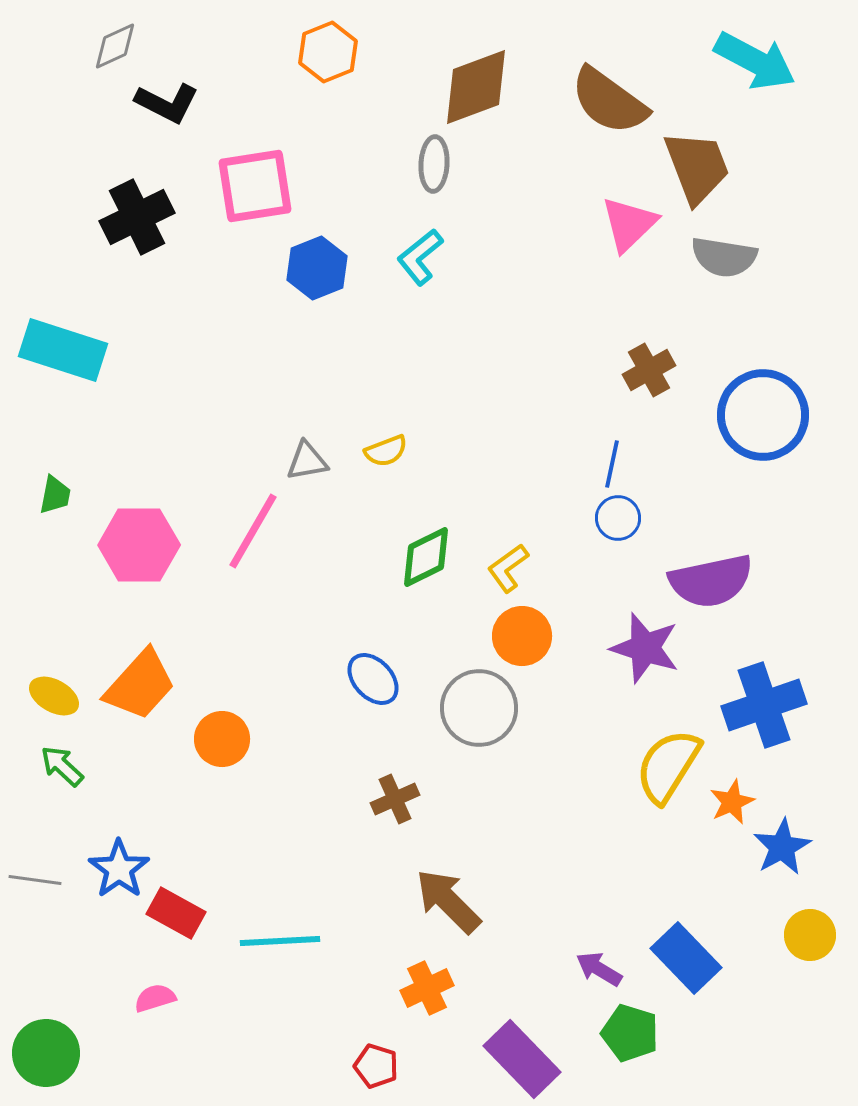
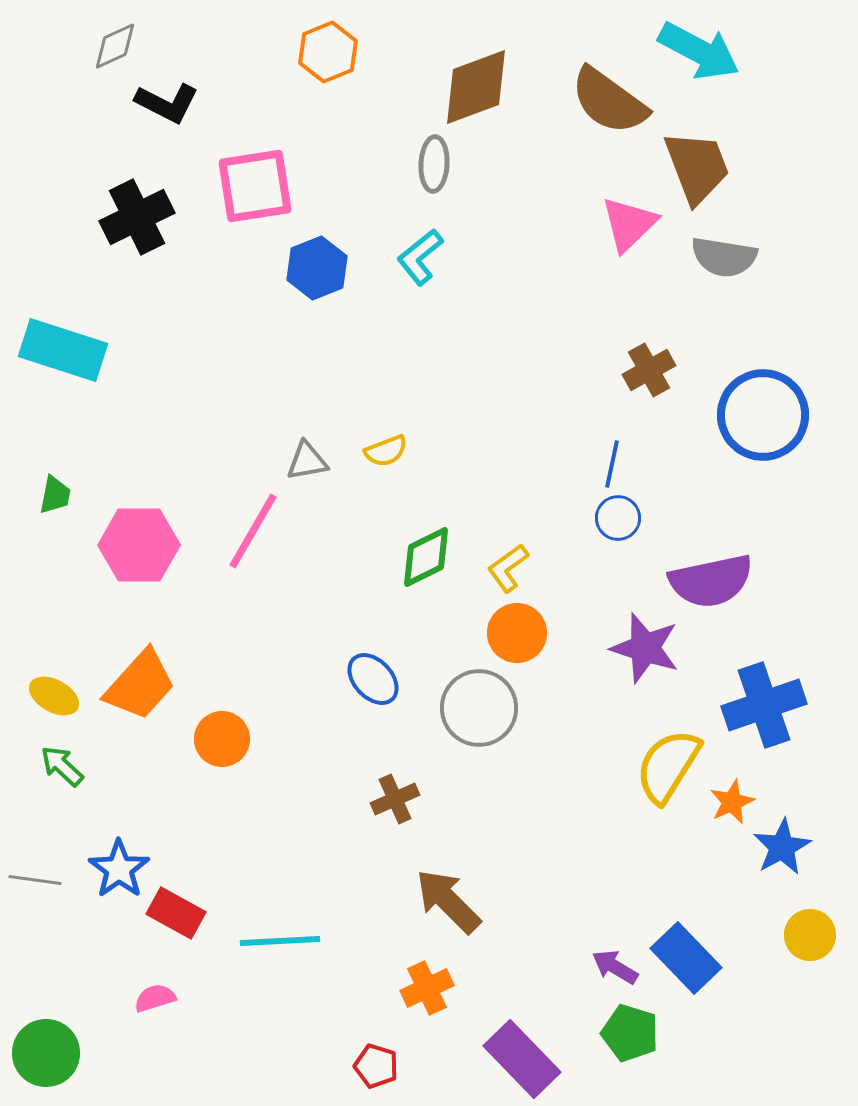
cyan arrow at (755, 61): moved 56 px left, 10 px up
orange circle at (522, 636): moved 5 px left, 3 px up
purple arrow at (599, 969): moved 16 px right, 2 px up
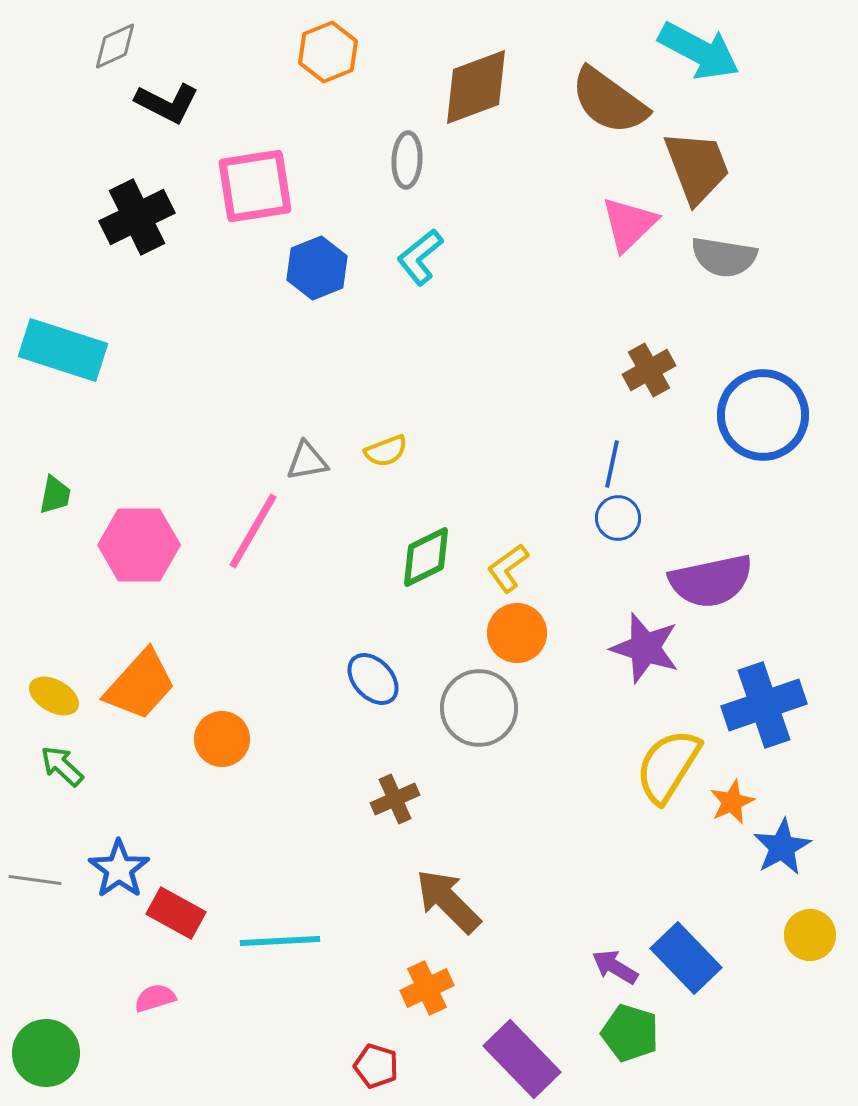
gray ellipse at (434, 164): moved 27 px left, 4 px up
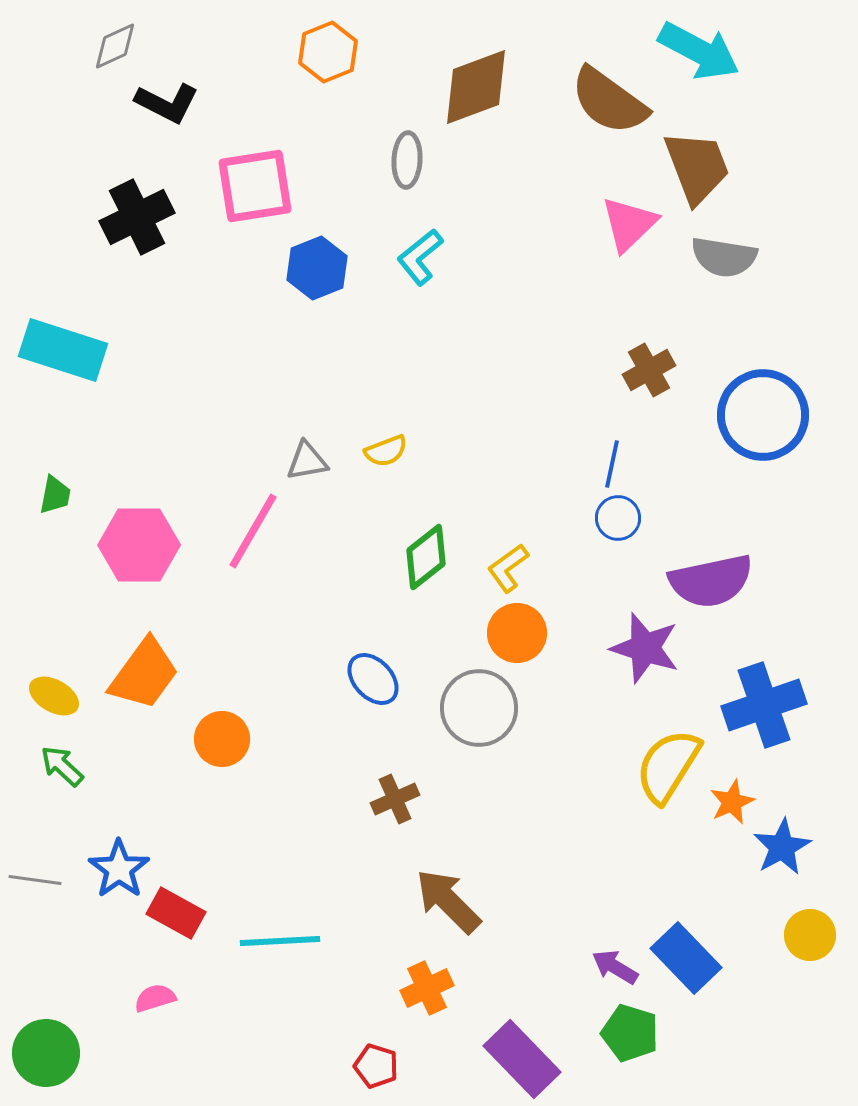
green diamond at (426, 557): rotated 12 degrees counterclockwise
orange trapezoid at (140, 685): moved 4 px right, 11 px up; rotated 6 degrees counterclockwise
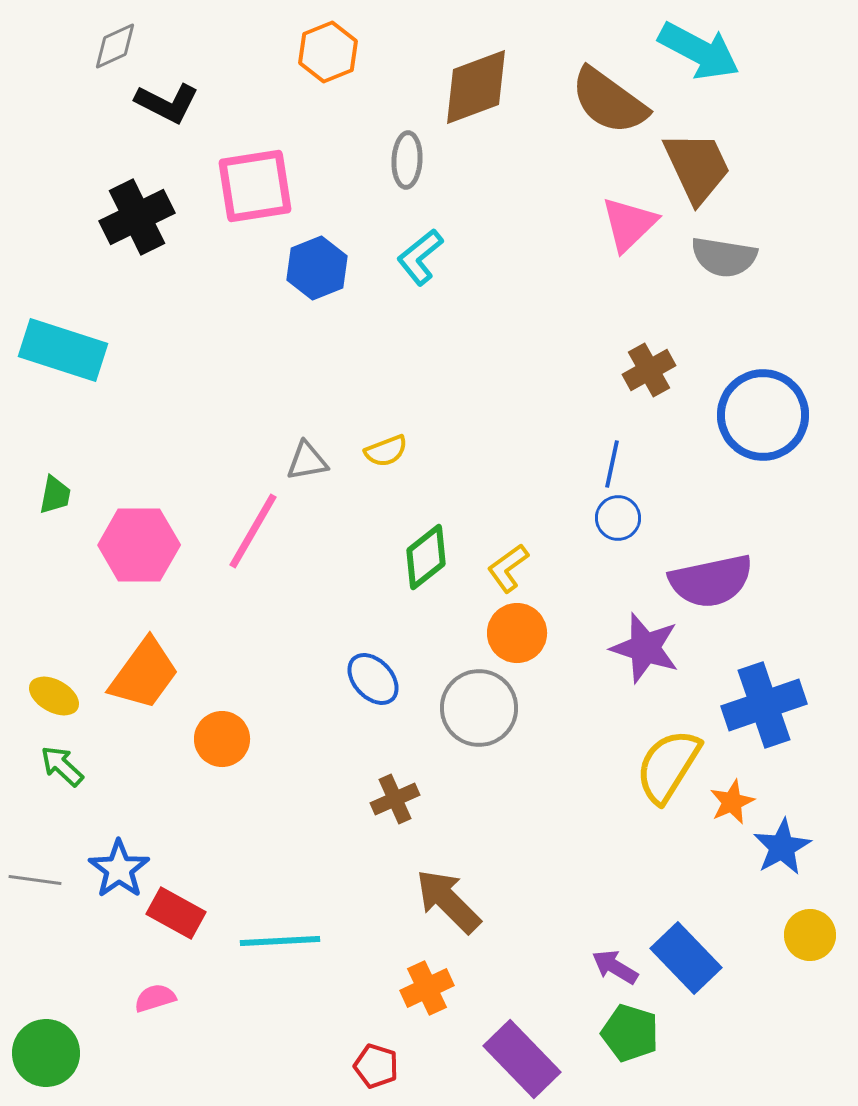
brown trapezoid at (697, 167): rotated 4 degrees counterclockwise
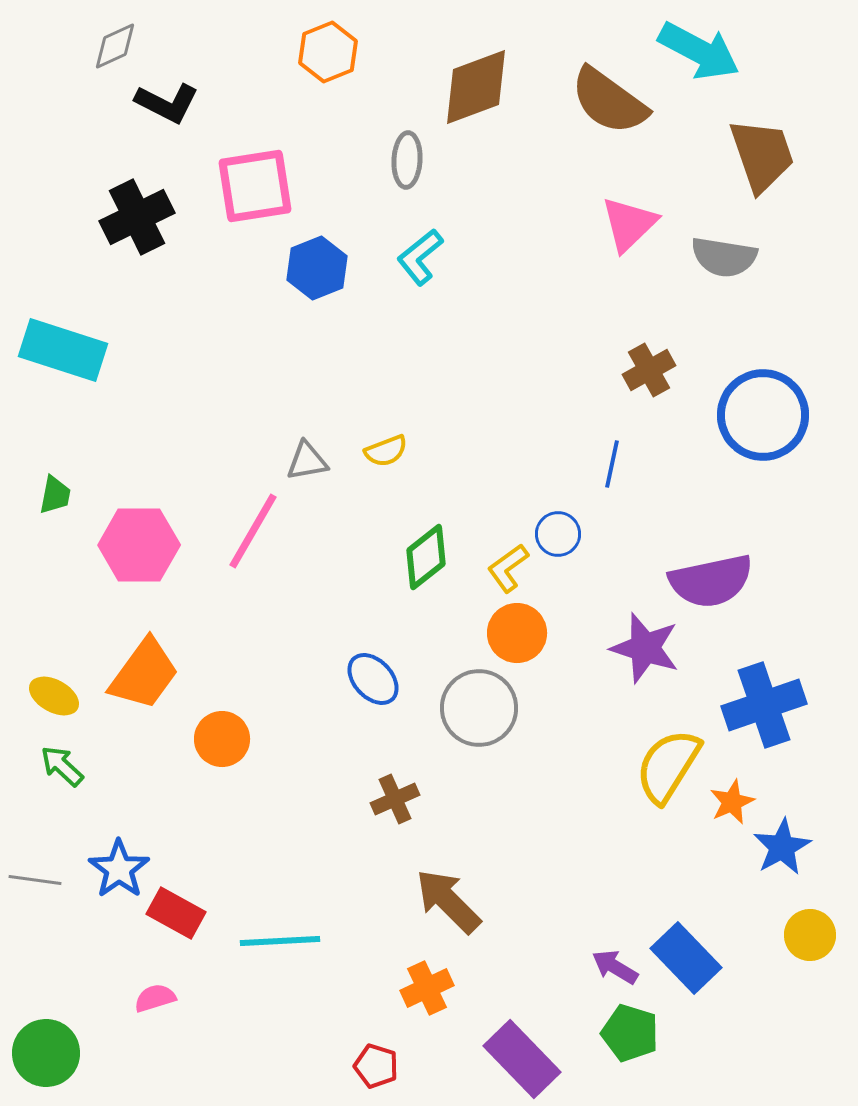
brown trapezoid at (697, 167): moved 65 px right, 12 px up; rotated 6 degrees clockwise
blue circle at (618, 518): moved 60 px left, 16 px down
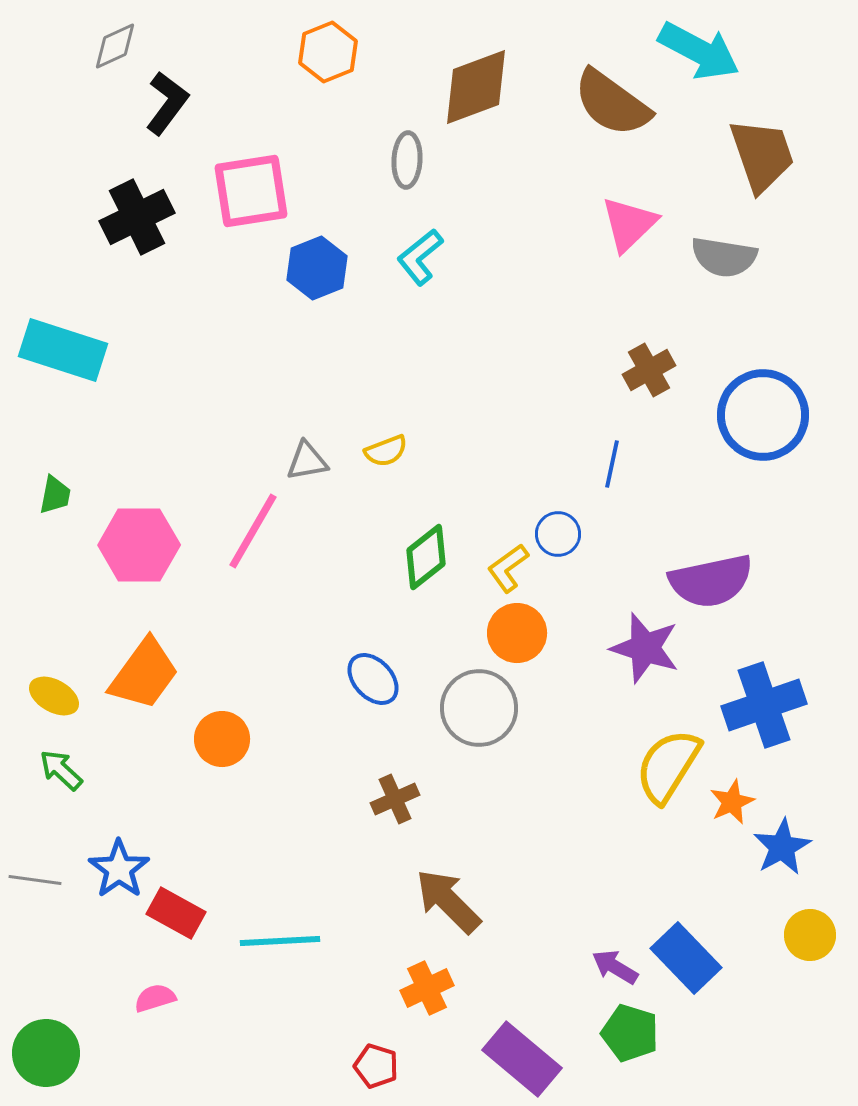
brown semicircle at (609, 101): moved 3 px right, 2 px down
black L-shape at (167, 103): rotated 80 degrees counterclockwise
pink square at (255, 186): moved 4 px left, 5 px down
green arrow at (62, 766): moved 1 px left, 4 px down
purple rectangle at (522, 1059): rotated 6 degrees counterclockwise
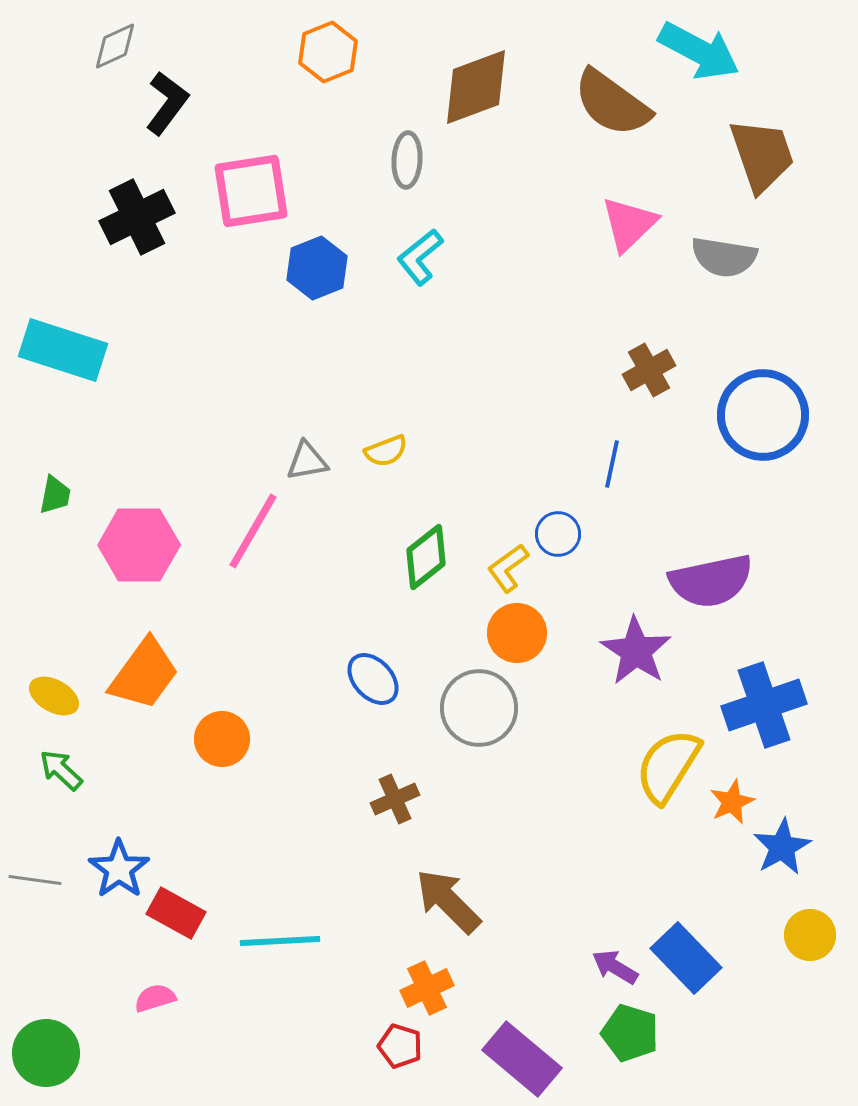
purple star at (645, 648): moved 9 px left, 3 px down; rotated 16 degrees clockwise
red pentagon at (376, 1066): moved 24 px right, 20 px up
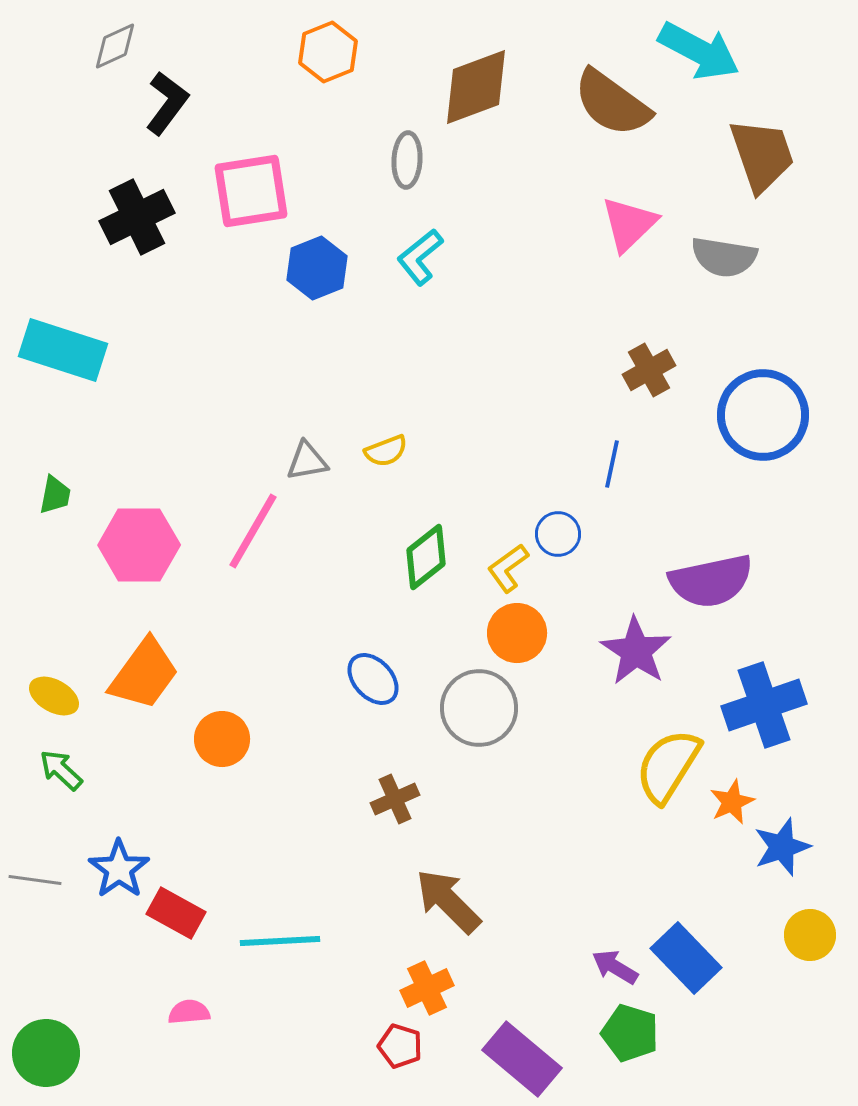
blue star at (782, 847): rotated 10 degrees clockwise
pink semicircle at (155, 998): moved 34 px right, 14 px down; rotated 12 degrees clockwise
